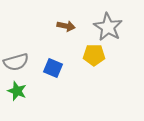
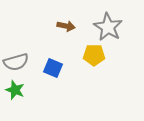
green star: moved 2 px left, 1 px up
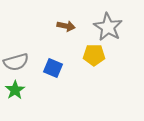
green star: rotated 18 degrees clockwise
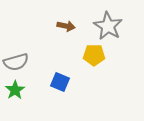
gray star: moved 1 px up
blue square: moved 7 px right, 14 px down
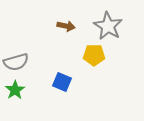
blue square: moved 2 px right
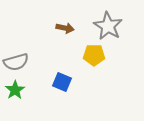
brown arrow: moved 1 px left, 2 px down
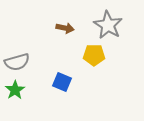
gray star: moved 1 px up
gray semicircle: moved 1 px right
